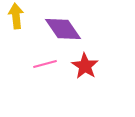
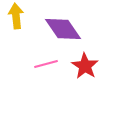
pink line: moved 1 px right
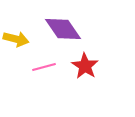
yellow arrow: moved 23 px down; rotated 110 degrees clockwise
pink line: moved 2 px left, 3 px down
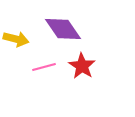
red star: moved 3 px left
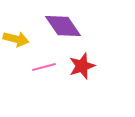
purple diamond: moved 3 px up
red star: rotated 20 degrees clockwise
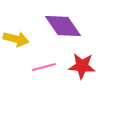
red star: rotated 24 degrees clockwise
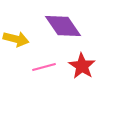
red star: rotated 28 degrees clockwise
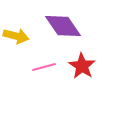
yellow arrow: moved 3 px up
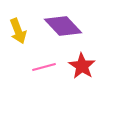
purple diamond: rotated 9 degrees counterclockwise
yellow arrow: moved 2 px right, 5 px up; rotated 55 degrees clockwise
